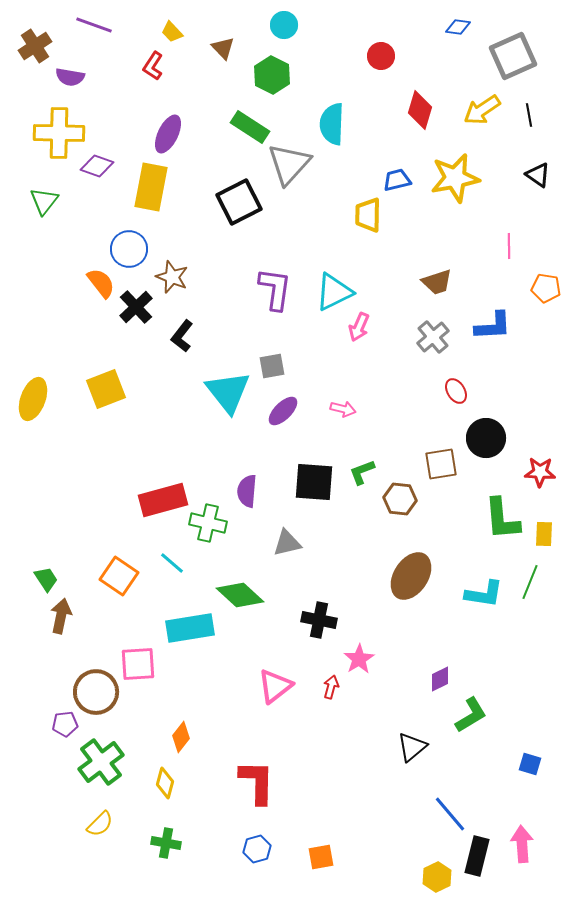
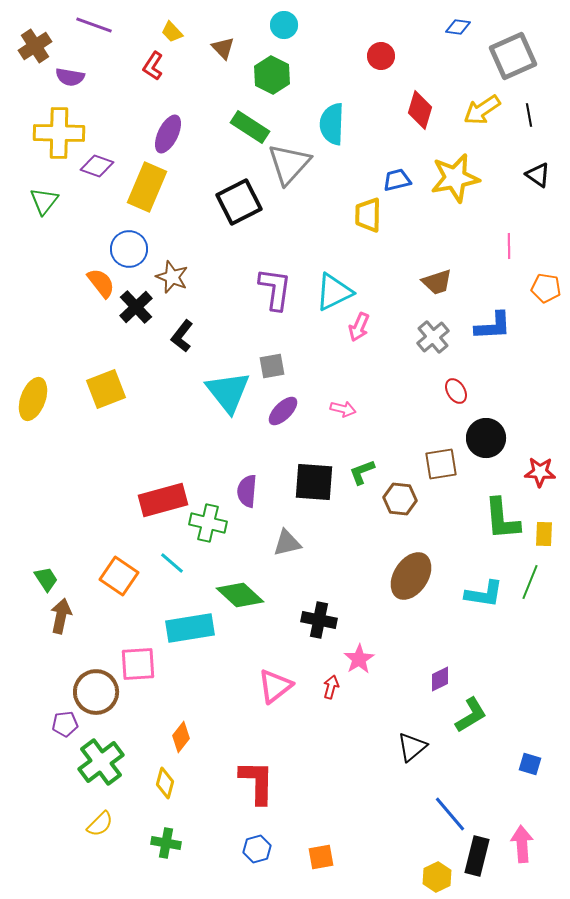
yellow rectangle at (151, 187): moved 4 px left; rotated 12 degrees clockwise
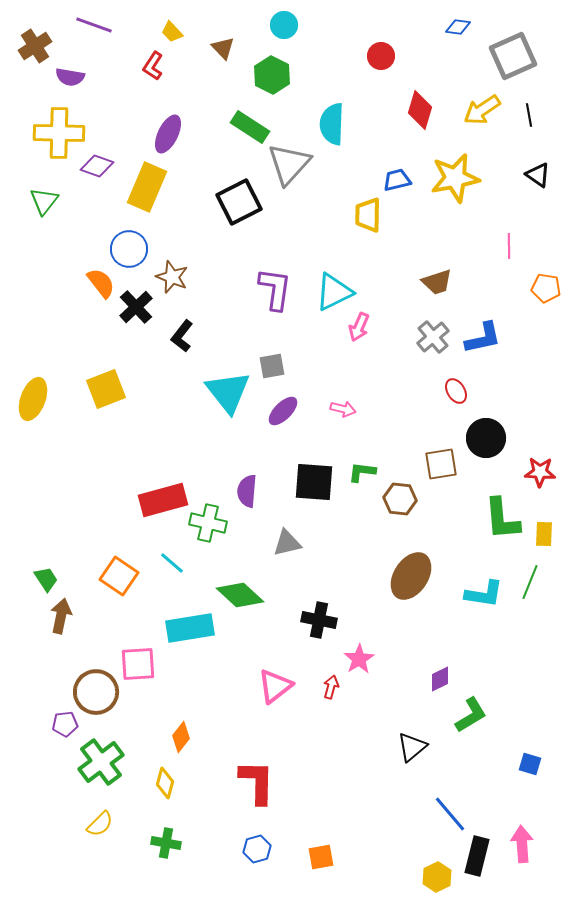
blue L-shape at (493, 326): moved 10 px left, 12 px down; rotated 9 degrees counterclockwise
green L-shape at (362, 472): rotated 28 degrees clockwise
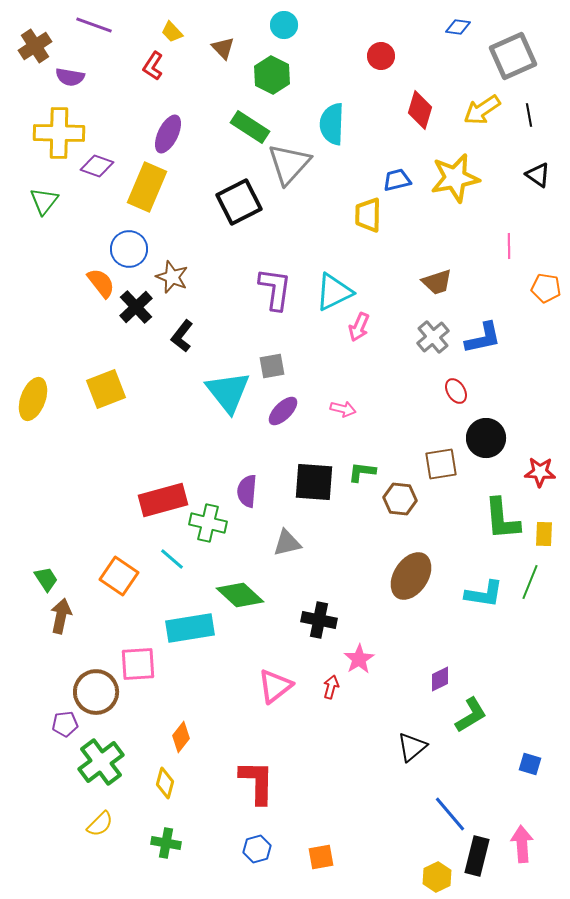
cyan line at (172, 563): moved 4 px up
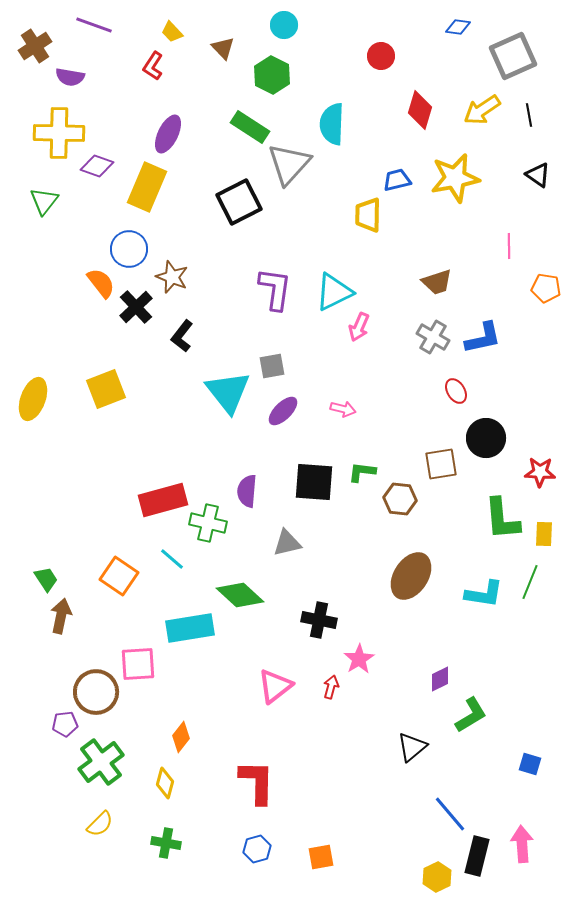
gray cross at (433, 337): rotated 20 degrees counterclockwise
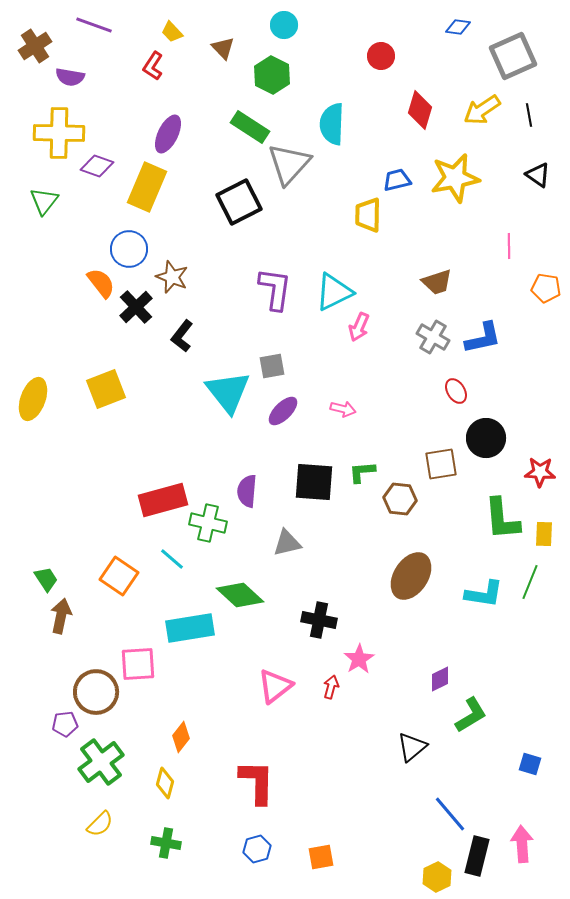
green L-shape at (362, 472): rotated 12 degrees counterclockwise
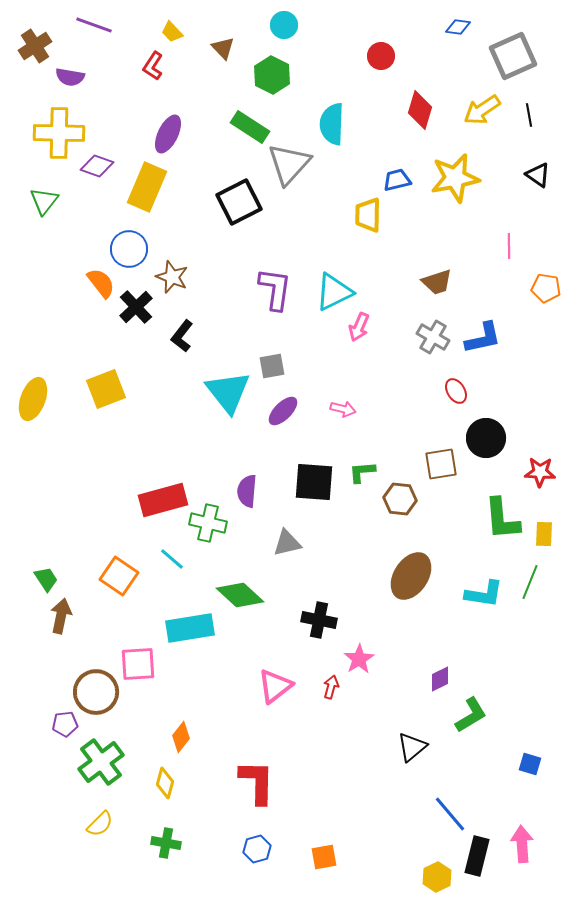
orange square at (321, 857): moved 3 px right
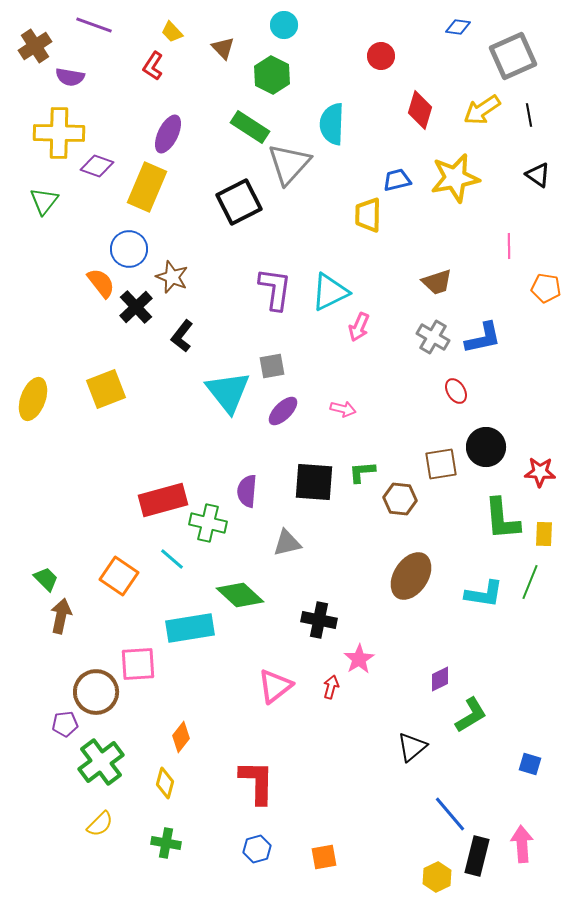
cyan triangle at (334, 292): moved 4 px left
black circle at (486, 438): moved 9 px down
green trapezoid at (46, 579): rotated 12 degrees counterclockwise
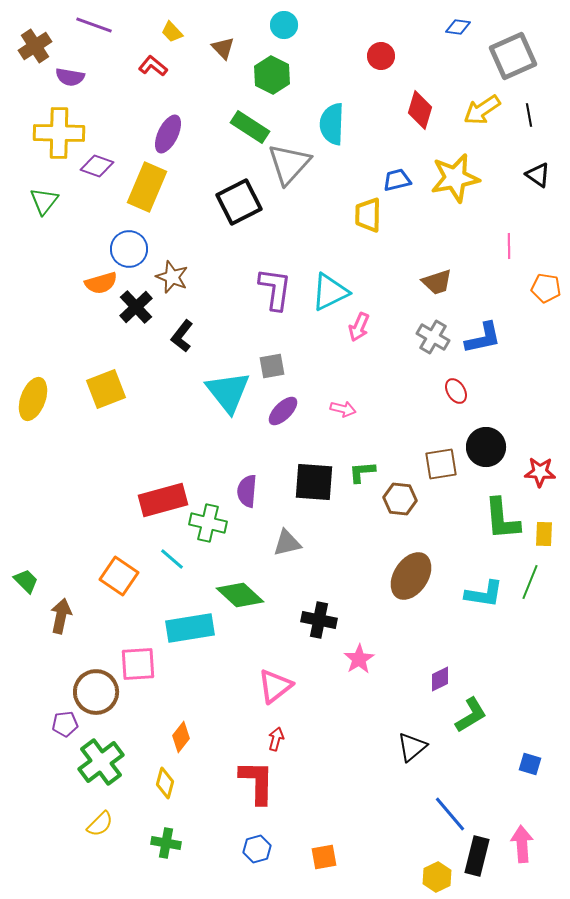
red L-shape at (153, 66): rotated 96 degrees clockwise
orange semicircle at (101, 283): rotated 112 degrees clockwise
green trapezoid at (46, 579): moved 20 px left, 2 px down
red arrow at (331, 687): moved 55 px left, 52 px down
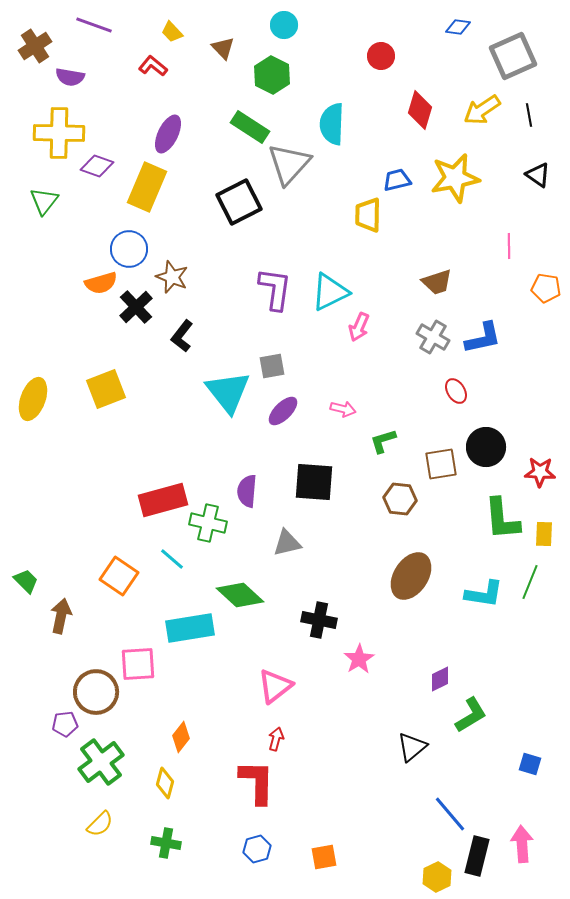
green L-shape at (362, 472): moved 21 px right, 31 px up; rotated 12 degrees counterclockwise
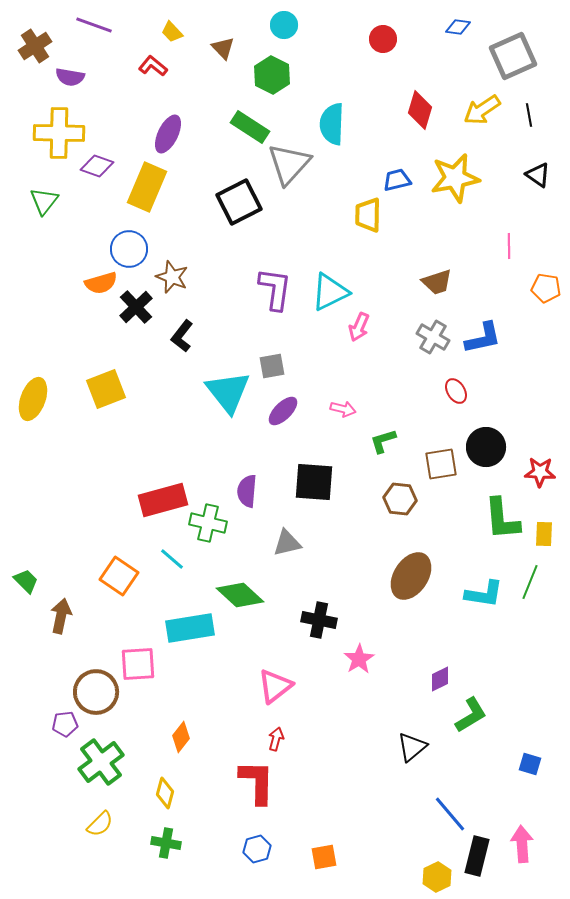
red circle at (381, 56): moved 2 px right, 17 px up
yellow diamond at (165, 783): moved 10 px down
